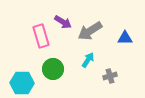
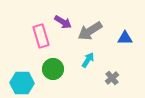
gray cross: moved 2 px right, 2 px down; rotated 24 degrees counterclockwise
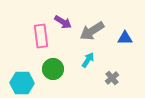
gray arrow: moved 2 px right
pink rectangle: rotated 10 degrees clockwise
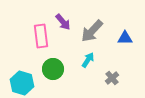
purple arrow: rotated 18 degrees clockwise
gray arrow: rotated 15 degrees counterclockwise
cyan hexagon: rotated 15 degrees clockwise
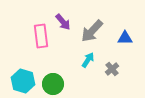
green circle: moved 15 px down
gray cross: moved 9 px up
cyan hexagon: moved 1 px right, 2 px up
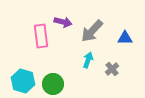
purple arrow: rotated 36 degrees counterclockwise
cyan arrow: rotated 14 degrees counterclockwise
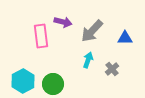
cyan hexagon: rotated 15 degrees clockwise
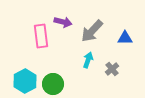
cyan hexagon: moved 2 px right
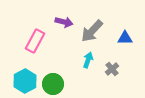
purple arrow: moved 1 px right
pink rectangle: moved 6 px left, 5 px down; rotated 35 degrees clockwise
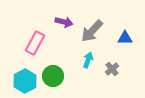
pink rectangle: moved 2 px down
green circle: moved 8 px up
